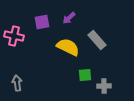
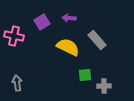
purple arrow: rotated 48 degrees clockwise
purple square: rotated 21 degrees counterclockwise
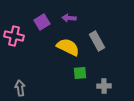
gray rectangle: moved 1 px down; rotated 12 degrees clockwise
green square: moved 5 px left, 2 px up
gray arrow: moved 3 px right, 5 px down
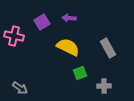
gray rectangle: moved 11 px right, 7 px down
green square: rotated 16 degrees counterclockwise
gray arrow: rotated 133 degrees clockwise
